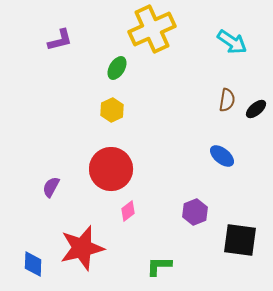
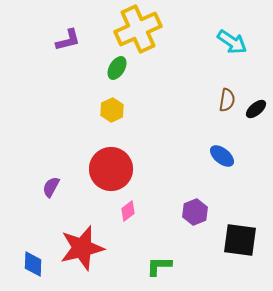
yellow cross: moved 14 px left
purple L-shape: moved 8 px right
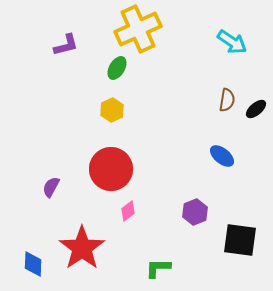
purple L-shape: moved 2 px left, 5 px down
red star: rotated 21 degrees counterclockwise
green L-shape: moved 1 px left, 2 px down
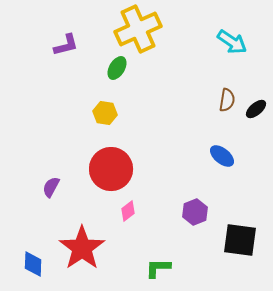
yellow hexagon: moved 7 px left, 3 px down; rotated 25 degrees counterclockwise
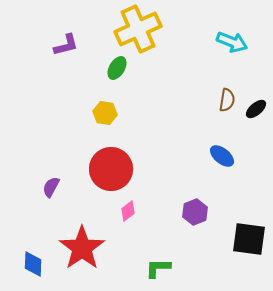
cyan arrow: rotated 12 degrees counterclockwise
black square: moved 9 px right, 1 px up
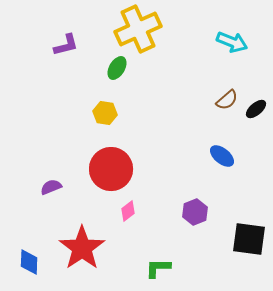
brown semicircle: rotated 40 degrees clockwise
purple semicircle: rotated 40 degrees clockwise
blue diamond: moved 4 px left, 2 px up
